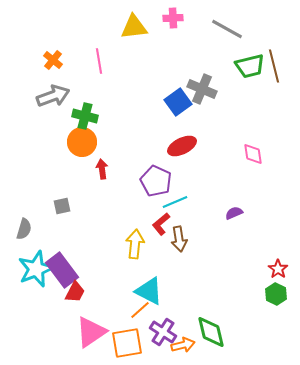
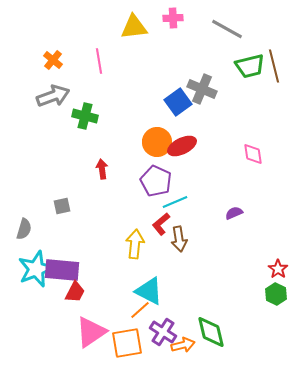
orange circle: moved 75 px right
purple rectangle: rotated 48 degrees counterclockwise
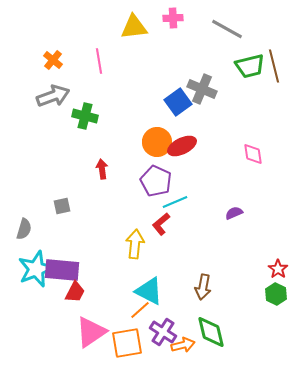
brown arrow: moved 24 px right, 48 px down; rotated 20 degrees clockwise
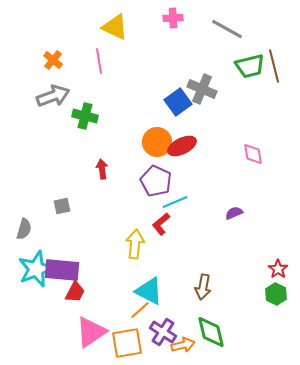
yellow triangle: moved 19 px left; rotated 32 degrees clockwise
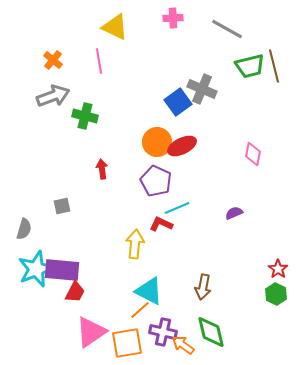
pink diamond: rotated 20 degrees clockwise
cyan line: moved 2 px right, 6 px down
red L-shape: rotated 65 degrees clockwise
purple cross: rotated 20 degrees counterclockwise
orange arrow: rotated 130 degrees counterclockwise
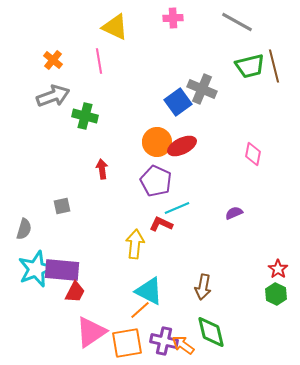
gray line: moved 10 px right, 7 px up
purple cross: moved 1 px right, 9 px down
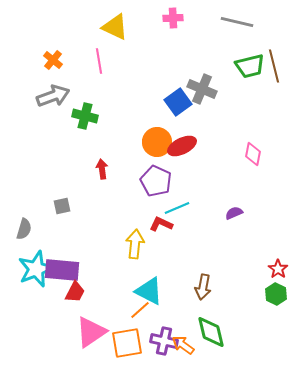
gray line: rotated 16 degrees counterclockwise
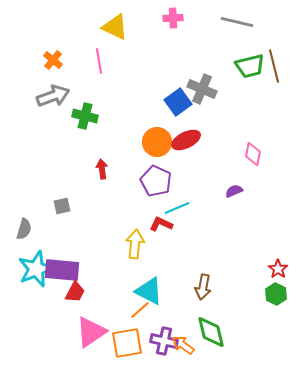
red ellipse: moved 4 px right, 6 px up
purple semicircle: moved 22 px up
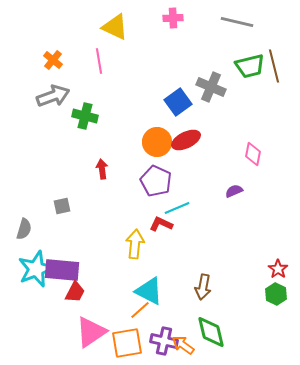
gray cross: moved 9 px right, 2 px up
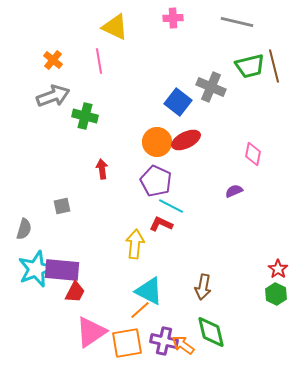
blue square: rotated 16 degrees counterclockwise
cyan line: moved 6 px left, 2 px up; rotated 50 degrees clockwise
